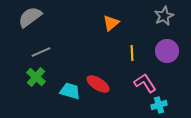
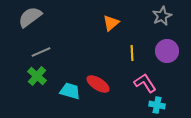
gray star: moved 2 px left
green cross: moved 1 px right, 1 px up
cyan cross: moved 2 px left; rotated 28 degrees clockwise
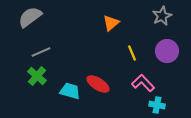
yellow line: rotated 21 degrees counterclockwise
pink L-shape: moved 2 px left; rotated 10 degrees counterclockwise
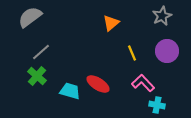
gray line: rotated 18 degrees counterclockwise
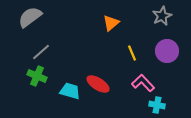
green cross: rotated 18 degrees counterclockwise
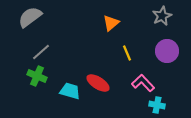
yellow line: moved 5 px left
red ellipse: moved 1 px up
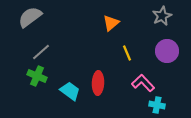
red ellipse: rotated 60 degrees clockwise
cyan trapezoid: rotated 20 degrees clockwise
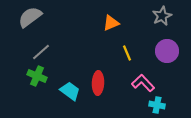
orange triangle: rotated 18 degrees clockwise
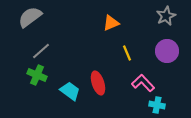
gray star: moved 4 px right
gray line: moved 1 px up
green cross: moved 1 px up
red ellipse: rotated 20 degrees counterclockwise
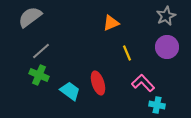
purple circle: moved 4 px up
green cross: moved 2 px right
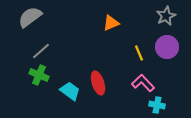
yellow line: moved 12 px right
